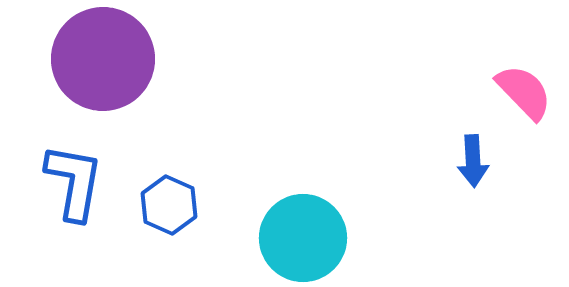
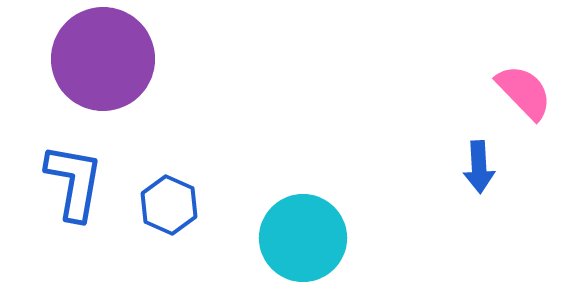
blue arrow: moved 6 px right, 6 px down
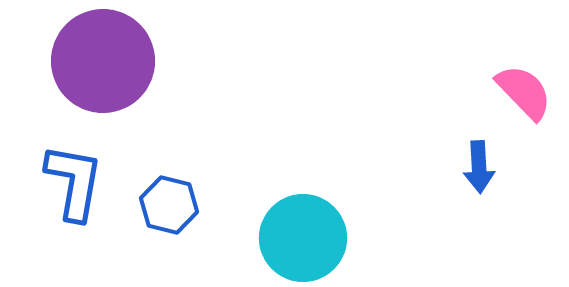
purple circle: moved 2 px down
blue hexagon: rotated 10 degrees counterclockwise
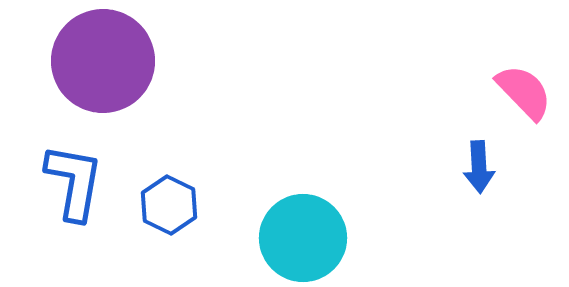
blue hexagon: rotated 12 degrees clockwise
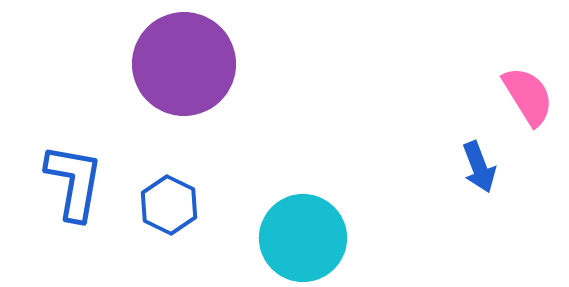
purple circle: moved 81 px right, 3 px down
pink semicircle: moved 4 px right, 4 px down; rotated 12 degrees clockwise
blue arrow: rotated 18 degrees counterclockwise
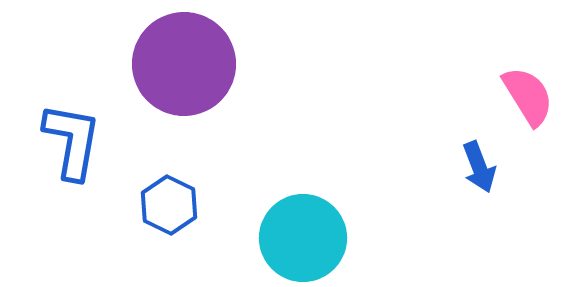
blue L-shape: moved 2 px left, 41 px up
